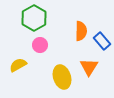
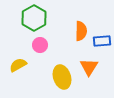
blue rectangle: rotated 54 degrees counterclockwise
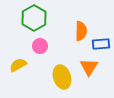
blue rectangle: moved 1 px left, 3 px down
pink circle: moved 1 px down
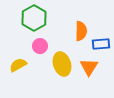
yellow ellipse: moved 13 px up
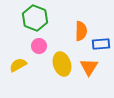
green hexagon: moved 1 px right; rotated 10 degrees counterclockwise
pink circle: moved 1 px left
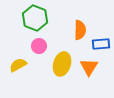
orange semicircle: moved 1 px left, 1 px up
yellow ellipse: rotated 35 degrees clockwise
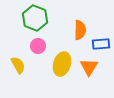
pink circle: moved 1 px left
yellow semicircle: rotated 90 degrees clockwise
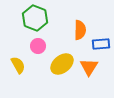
yellow ellipse: rotated 35 degrees clockwise
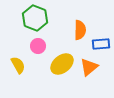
orange triangle: rotated 18 degrees clockwise
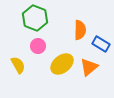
blue rectangle: rotated 36 degrees clockwise
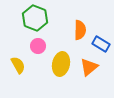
yellow ellipse: moved 1 px left; rotated 40 degrees counterclockwise
